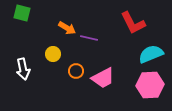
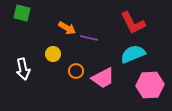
cyan semicircle: moved 18 px left
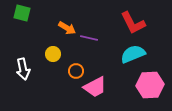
pink trapezoid: moved 8 px left, 9 px down
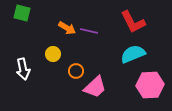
red L-shape: moved 1 px up
purple line: moved 7 px up
pink trapezoid: rotated 15 degrees counterclockwise
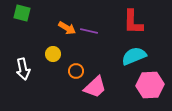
red L-shape: rotated 28 degrees clockwise
cyan semicircle: moved 1 px right, 2 px down
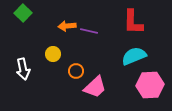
green square: moved 1 px right; rotated 30 degrees clockwise
orange arrow: moved 2 px up; rotated 144 degrees clockwise
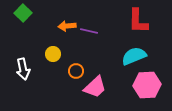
red L-shape: moved 5 px right, 1 px up
pink hexagon: moved 3 px left
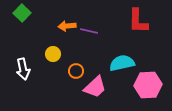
green square: moved 1 px left
cyan semicircle: moved 12 px left, 7 px down; rotated 10 degrees clockwise
pink hexagon: moved 1 px right
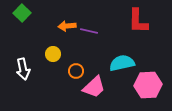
pink trapezoid: moved 1 px left
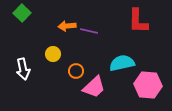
pink hexagon: rotated 8 degrees clockwise
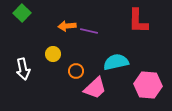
cyan semicircle: moved 6 px left, 1 px up
pink trapezoid: moved 1 px right, 1 px down
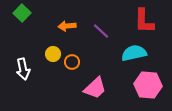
red L-shape: moved 6 px right
purple line: moved 12 px right; rotated 30 degrees clockwise
cyan semicircle: moved 18 px right, 9 px up
orange circle: moved 4 px left, 9 px up
